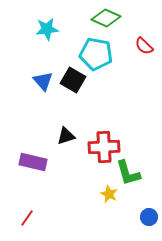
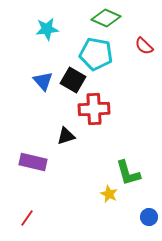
red cross: moved 10 px left, 38 px up
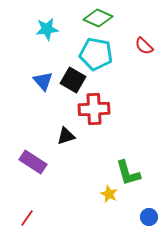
green diamond: moved 8 px left
purple rectangle: rotated 20 degrees clockwise
